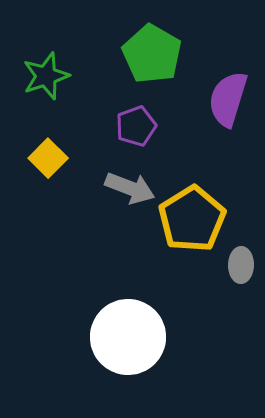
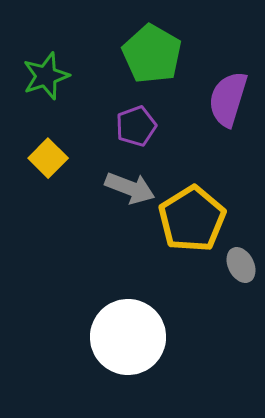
gray ellipse: rotated 28 degrees counterclockwise
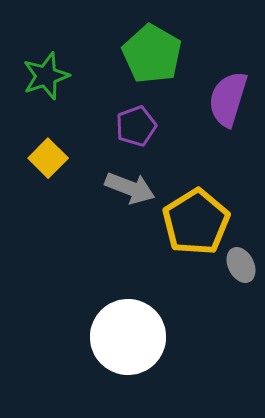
yellow pentagon: moved 4 px right, 3 px down
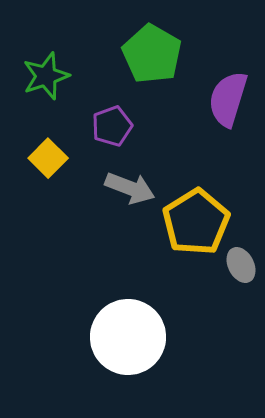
purple pentagon: moved 24 px left
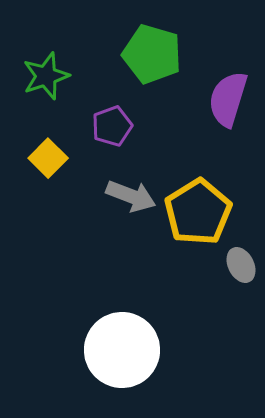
green pentagon: rotated 14 degrees counterclockwise
gray arrow: moved 1 px right, 8 px down
yellow pentagon: moved 2 px right, 10 px up
white circle: moved 6 px left, 13 px down
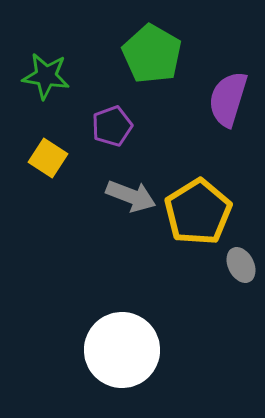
green pentagon: rotated 14 degrees clockwise
green star: rotated 27 degrees clockwise
yellow square: rotated 12 degrees counterclockwise
